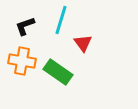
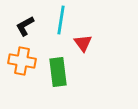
cyan line: rotated 8 degrees counterclockwise
black L-shape: rotated 10 degrees counterclockwise
green rectangle: rotated 48 degrees clockwise
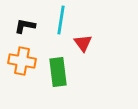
black L-shape: rotated 40 degrees clockwise
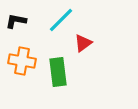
cyan line: rotated 36 degrees clockwise
black L-shape: moved 9 px left, 5 px up
red triangle: rotated 30 degrees clockwise
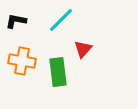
red triangle: moved 6 px down; rotated 12 degrees counterclockwise
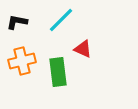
black L-shape: moved 1 px right, 1 px down
red triangle: rotated 48 degrees counterclockwise
orange cross: rotated 24 degrees counterclockwise
